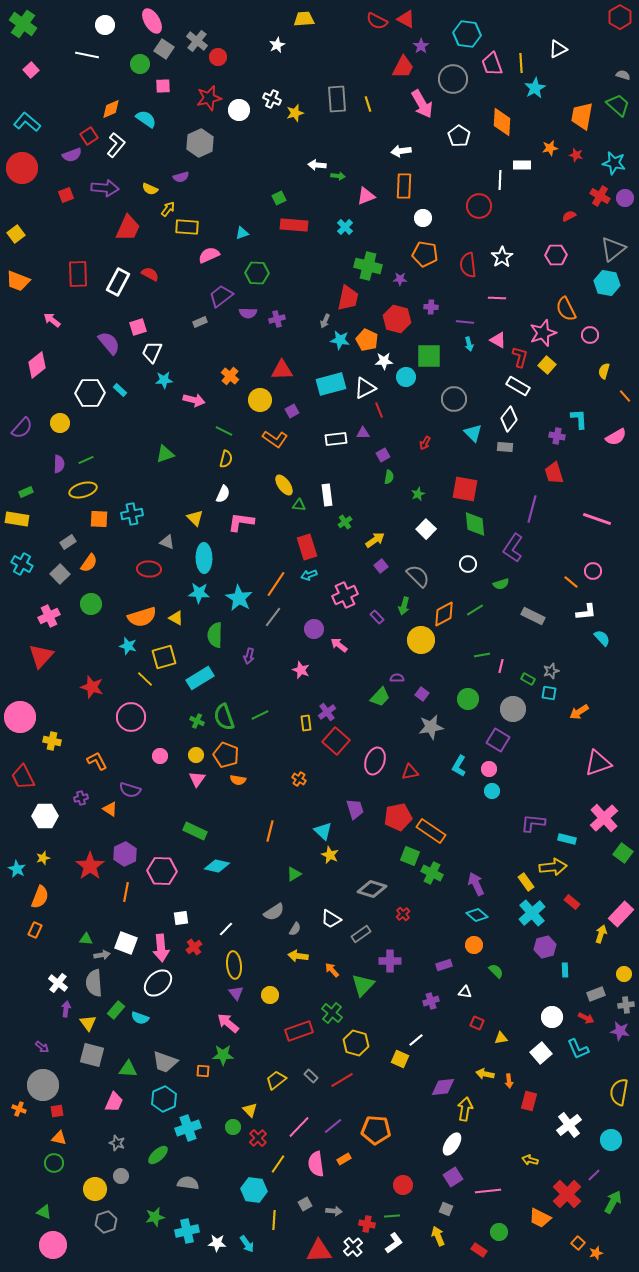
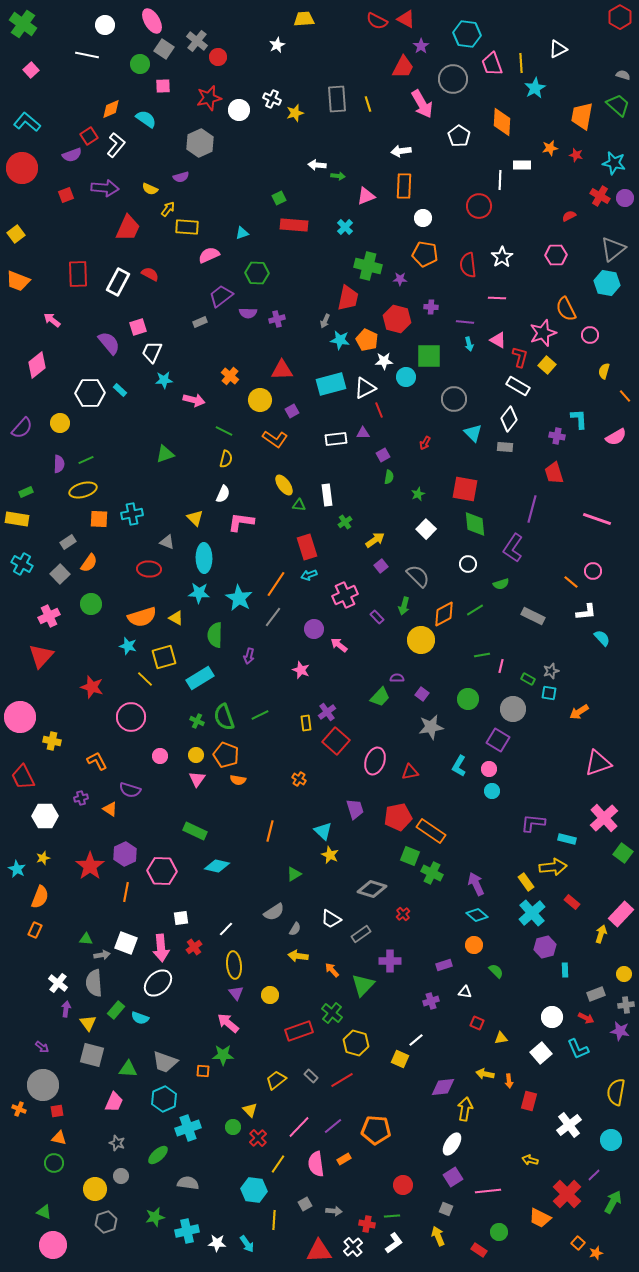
yellow semicircle at (619, 1092): moved 3 px left
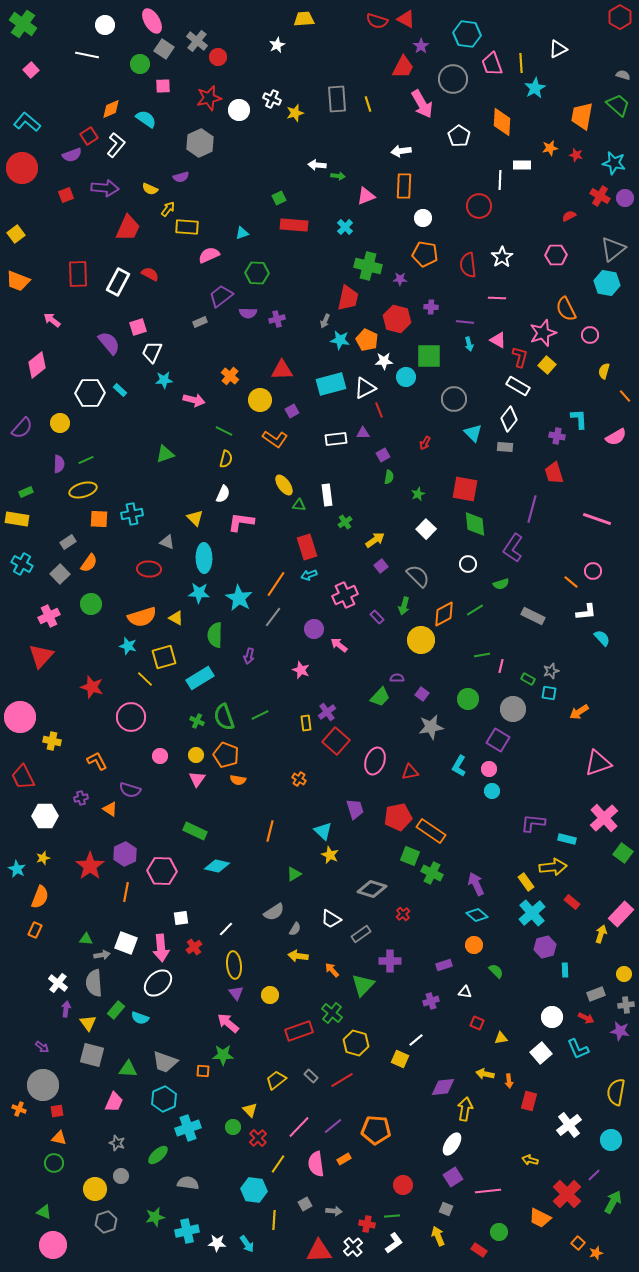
red semicircle at (377, 21): rotated 10 degrees counterclockwise
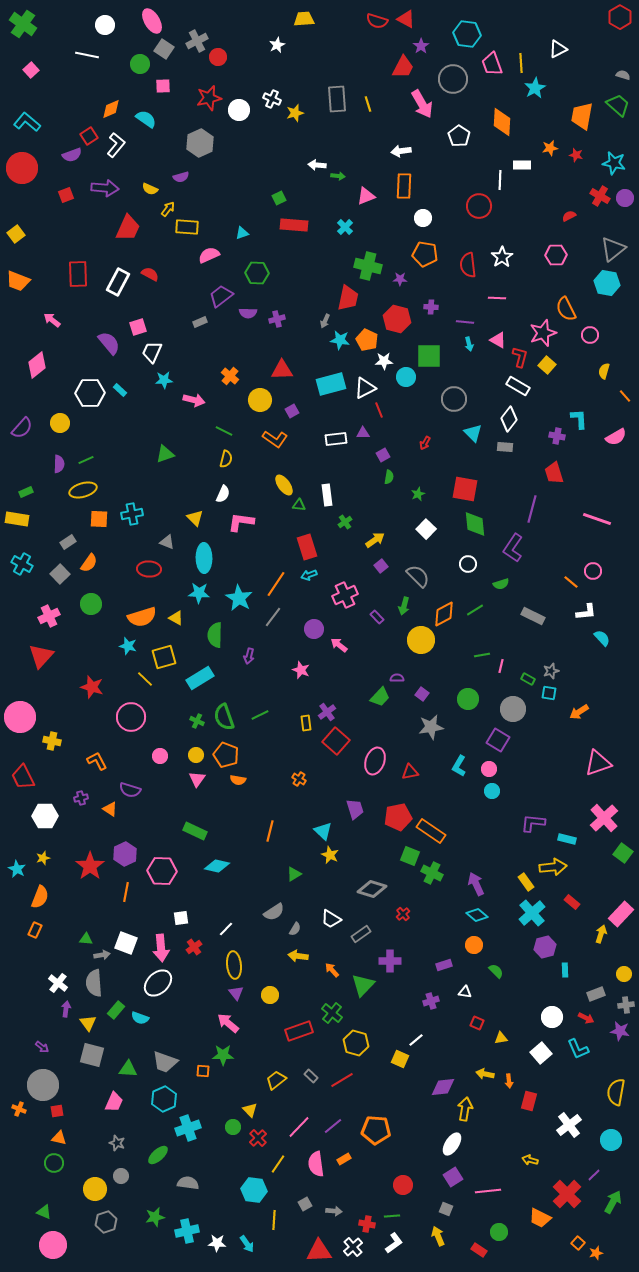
gray cross at (197, 41): rotated 25 degrees clockwise
